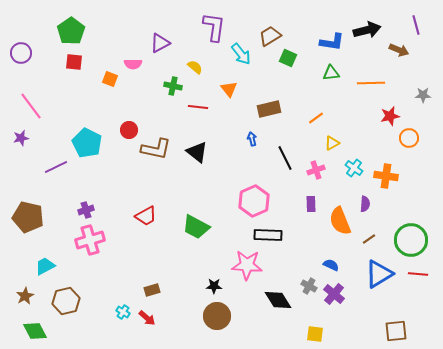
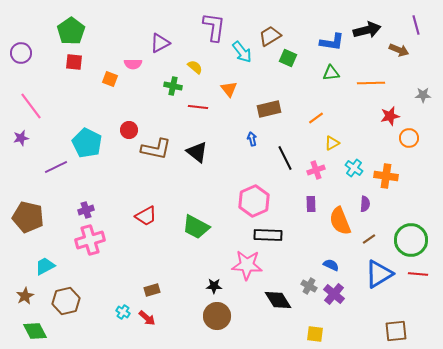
cyan arrow at (241, 54): moved 1 px right, 2 px up
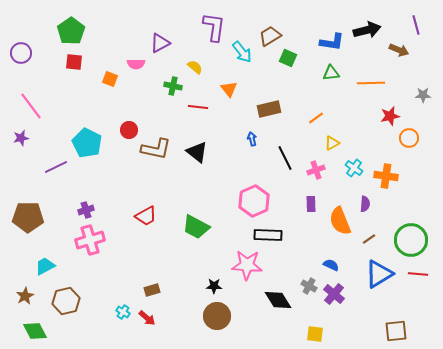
pink semicircle at (133, 64): moved 3 px right
brown pentagon at (28, 217): rotated 12 degrees counterclockwise
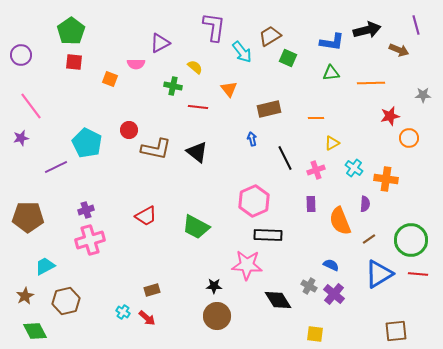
purple circle at (21, 53): moved 2 px down
orange line at (316, 118): rotated 35 degrees clockwise
orange cross at (386, 176): moved 3 px down
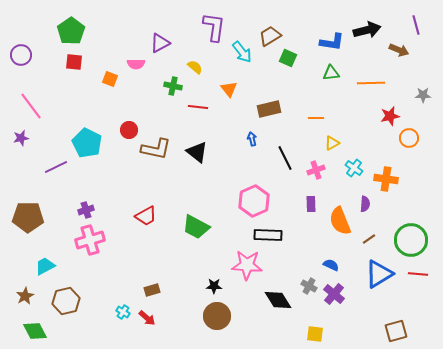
brown square at (396, 331): rotated 10 degrees counterclockwise
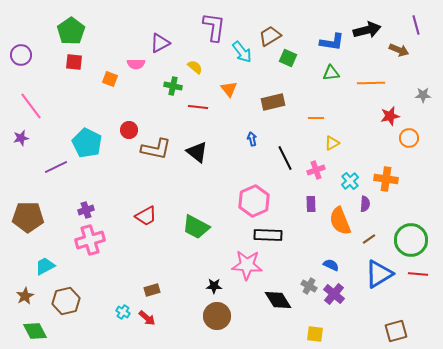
brown rectangle at (269, 109): moved 4 px right, 7 px up
cyan cross at (354, 168): moved 4 px left, 13 px down; rotated 12 degrees clockwise
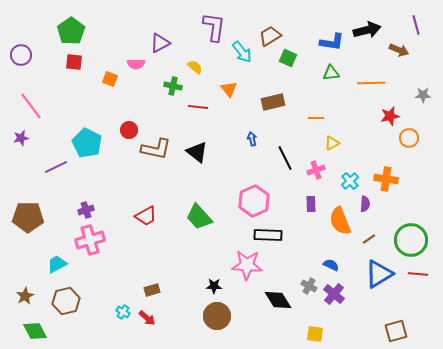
green trapezoid at (196, 227): moved 3 px right, 10 px up; rotated 20 degrees clockwise
cyan trapezoid at (45, 266): moved 12 px right, 2 px up
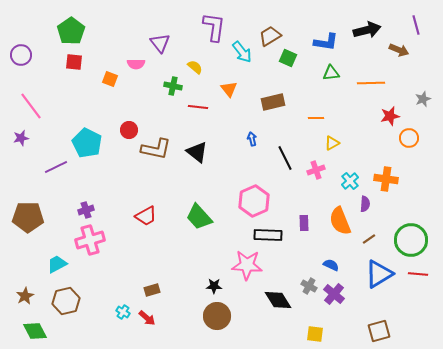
blue L-shape at (332, 42): moved 6 px left
purple triangle at (160, 43): rotated 40 degrees counterclockwise
gray star at (423, 95): moved 4 px down; rotated 21 degrees counterclockwise
purple rectangle at (311, 204): moved 7 px left, 19 px down
brown square at (396, 331): moved 17 px left
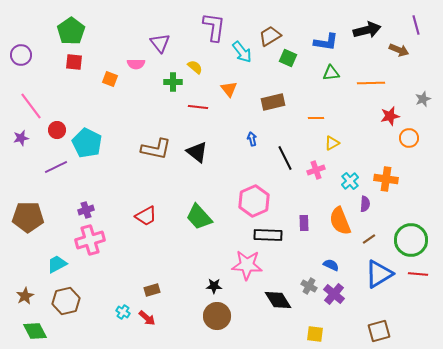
green cross at (173, 86): moved 4 px up; rotated 12 degrees counterclockwise
red circle at (129, 130): moved 72 px left
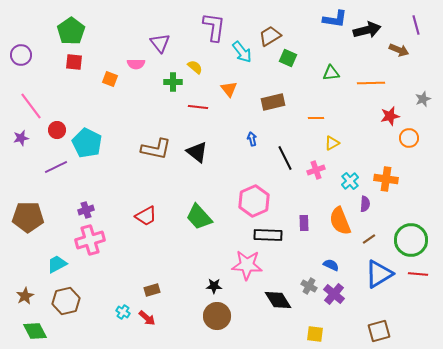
blue L-shape at (326, 42): moved 9 px right, 23 px up
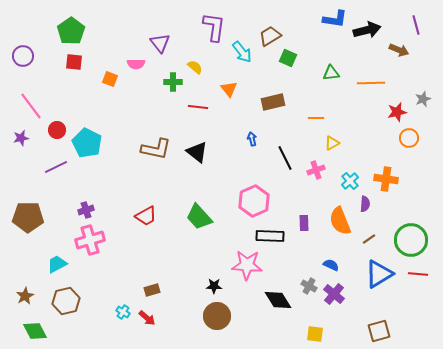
purple circle at (21, 55): moved 2 px right, 1 px down
red star at (390, 116): moved 7 px right, 4 px up
black rectangle at (268, 235): moved 2 px right, 1 px down
